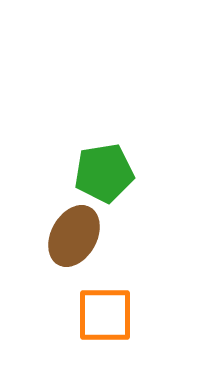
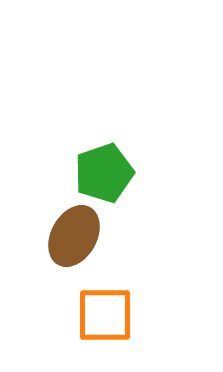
green pentagon: rotated 10 degrees counterclockwise
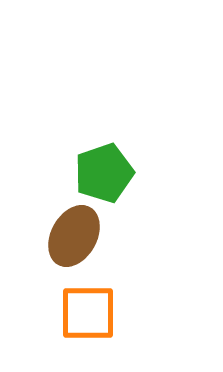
orange square: moved 17 px left, 2 px up
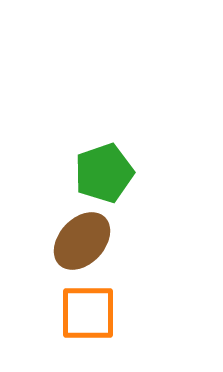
brown ellipse: moved 8 px right, 5 px down; rotated 14 degrees clockwise
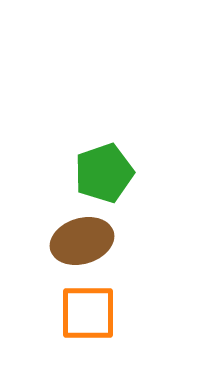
brown ellipse: rotated 30 degrees clockwise
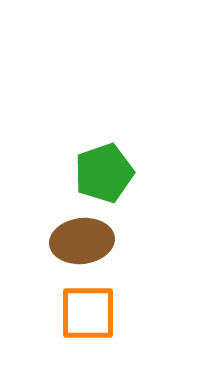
brown ellipse: rotated 10 degrees clockwise
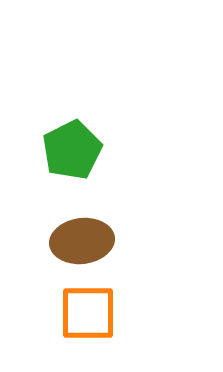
green pentagon: moved 32 px left, 23 px up; rotated 8 degrees counterclockwise
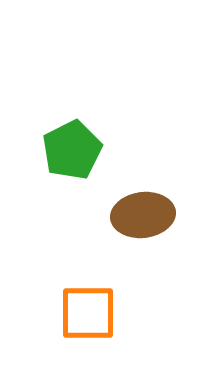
brown ellipse: moved 61 px right, 26 px up
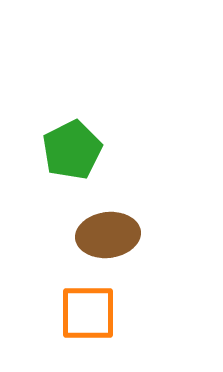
brown ellipse: moved 35 px left, 20 px down
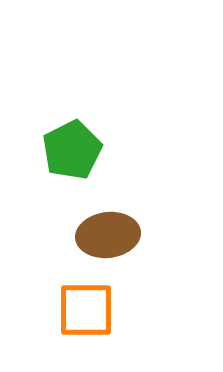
orange square: moved 2 px left, 3 px up
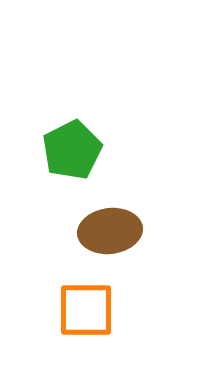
brown ellipse: moved 2 px right, 4 px up
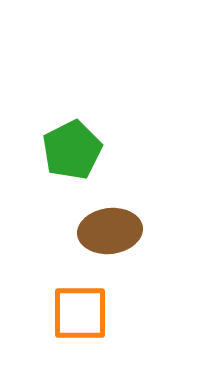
orange square: moved 6 px left, 3 px down
